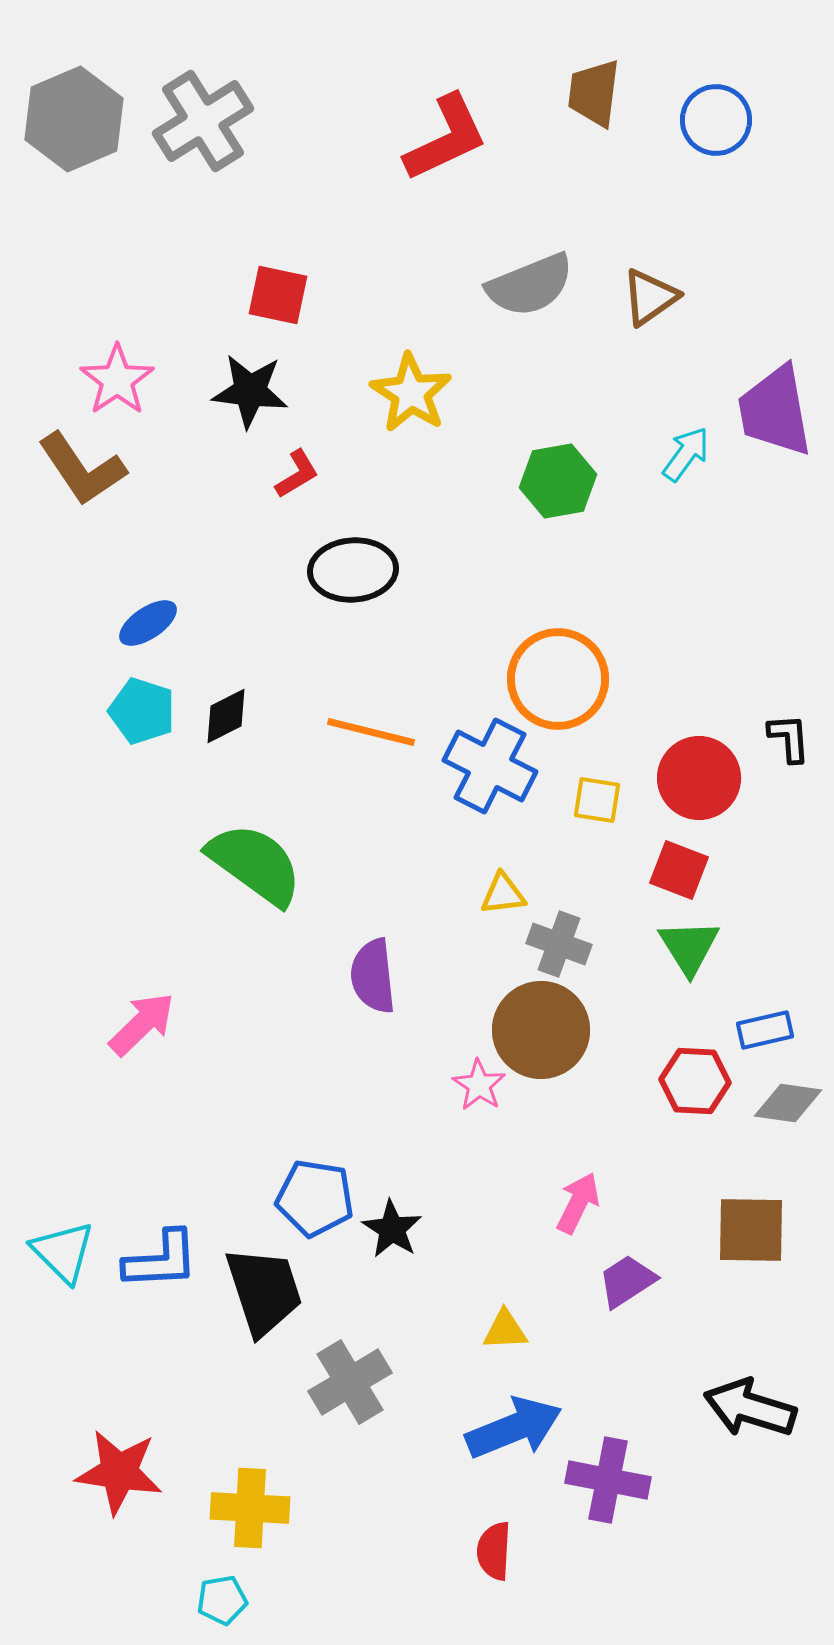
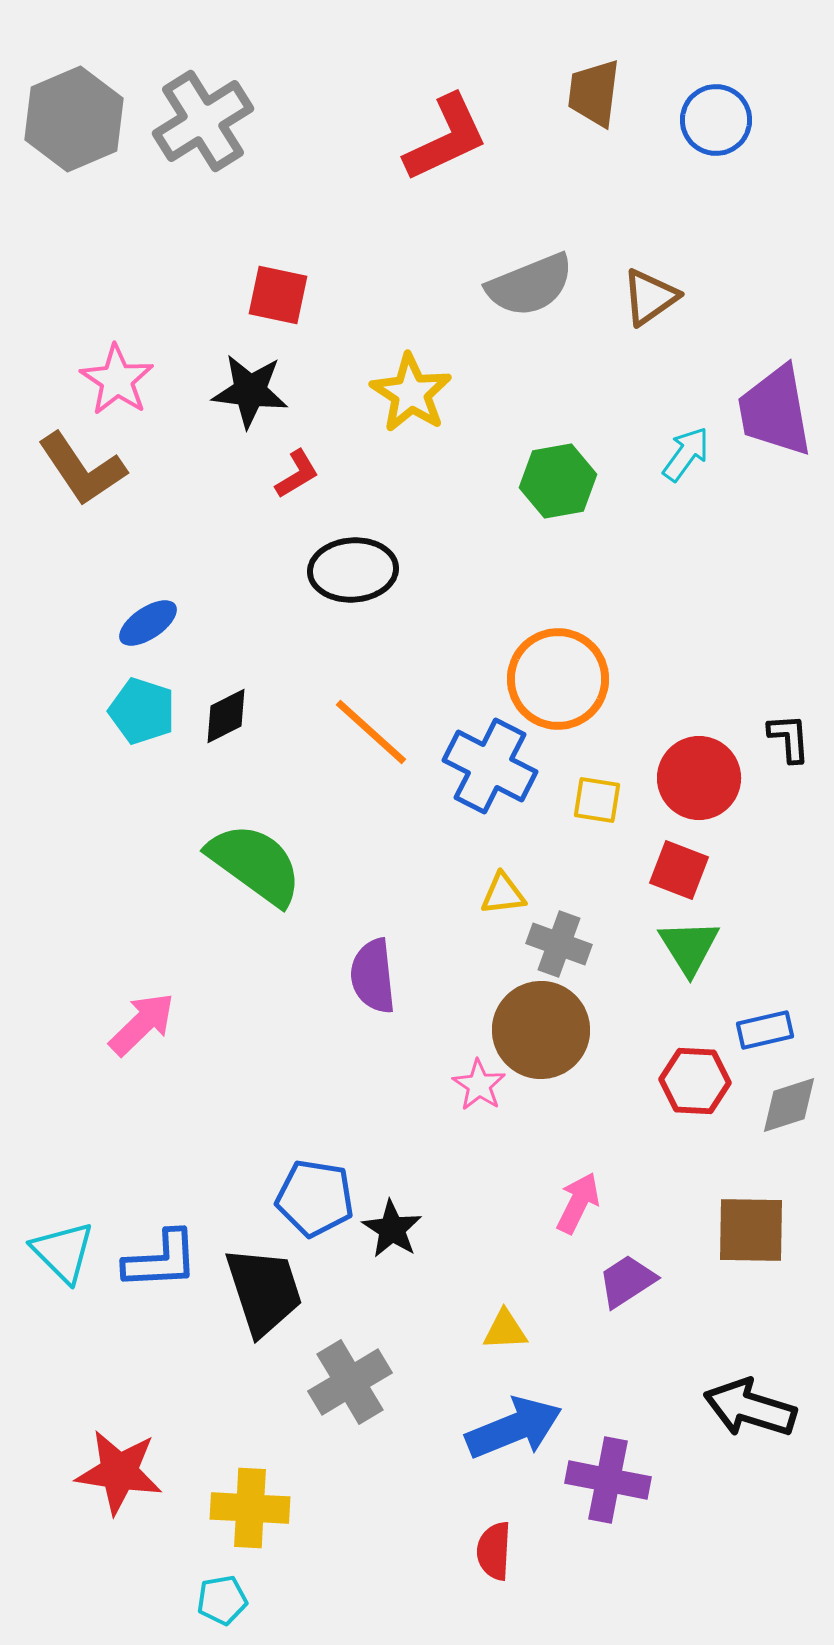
pink star at (117, 380): rotated 4 degrees counterclockwise
orange line at (371, 732): rotated 28 degrees clockwise
gray diamond at (788, 1103): moved 1 px right, 2 px down; rotated 26 degrees counterclockwise
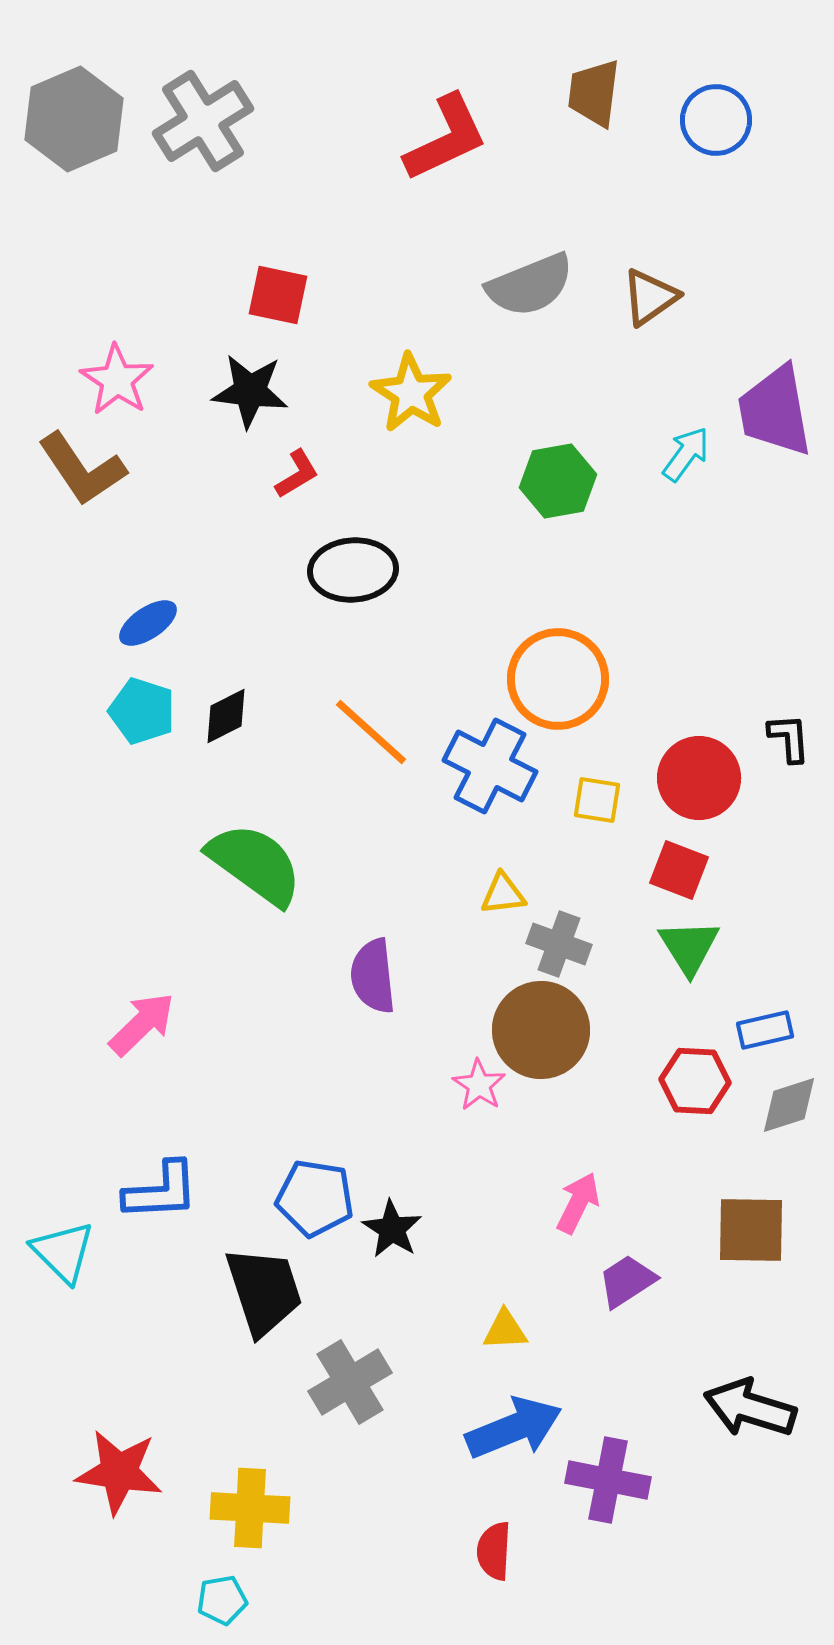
blue L-shape at (161, 1260): moved 69 px up
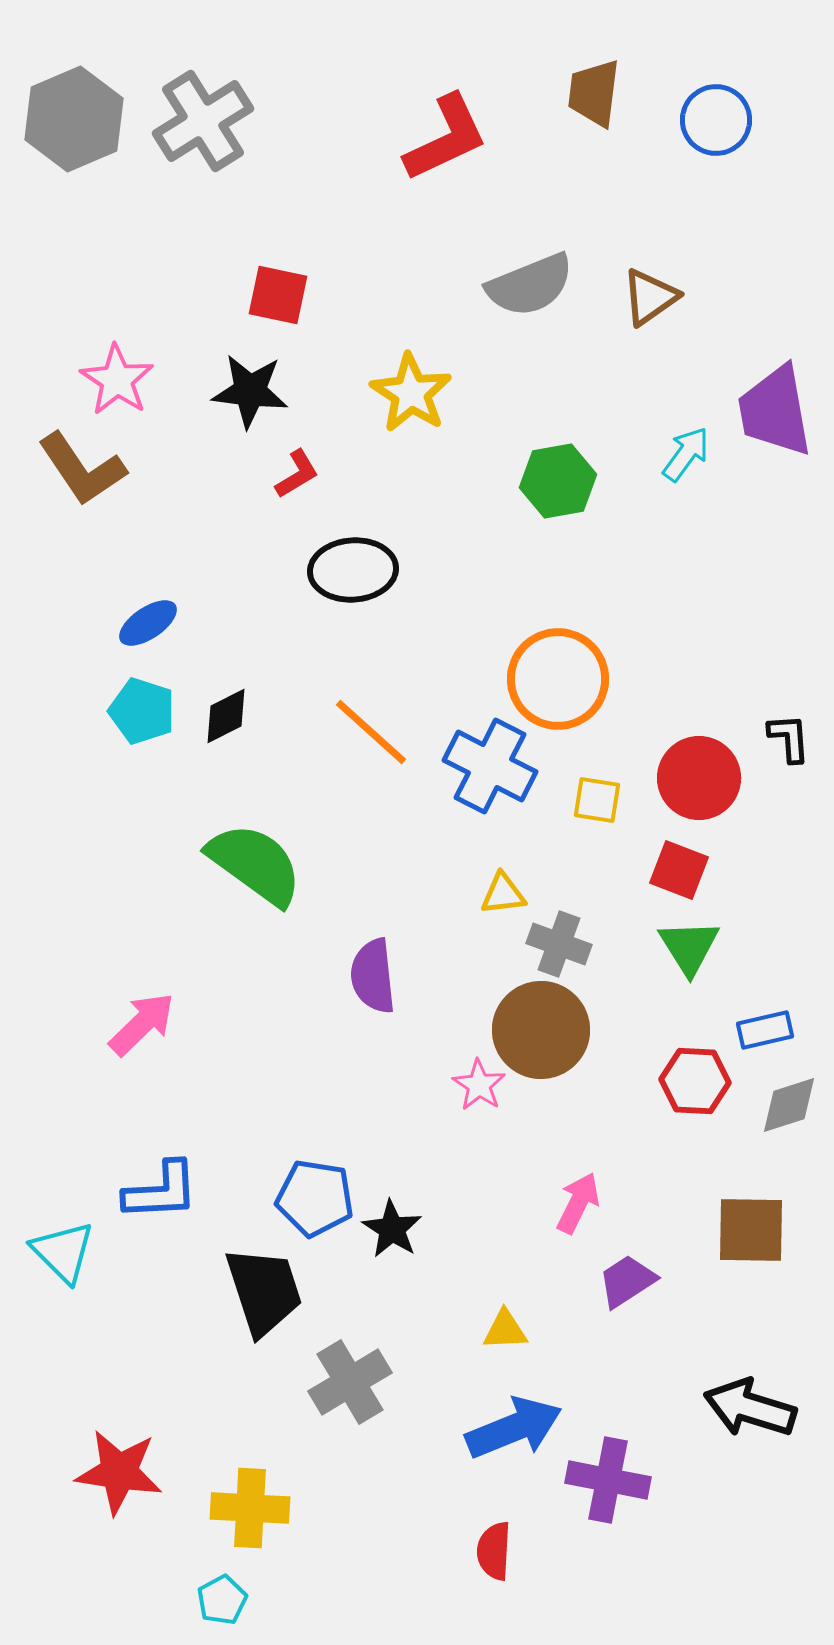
cyan pentagon at (222, 1600): rotated 18 degrees counterclockwise
